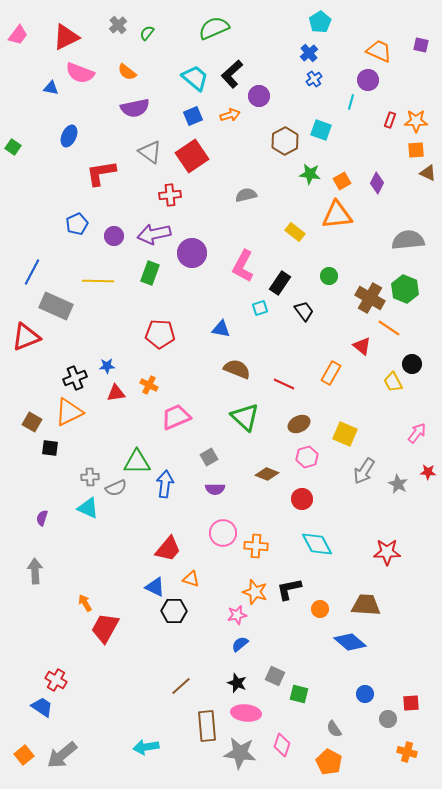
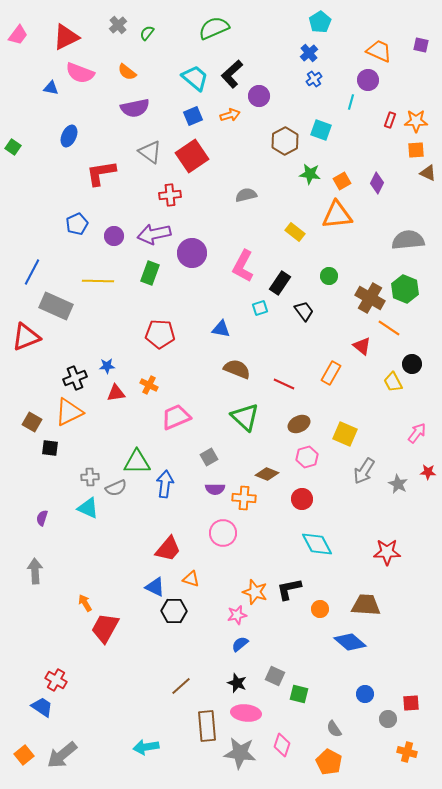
orange cross at (256, 546): moved 12 px left, 48 px up
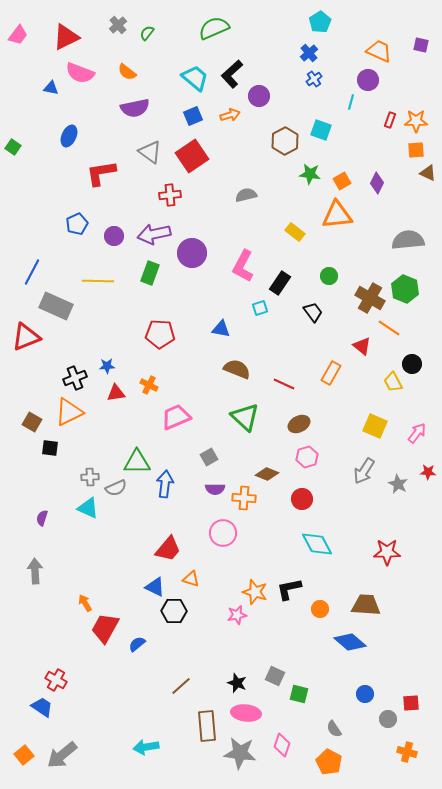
black trapezoid at (304, 311): moved 9 px right, 1 px down
yellow square at (345, 434): moved 30 px right, 8 px up
blue semicircle at (240, 644): moved 103 px left
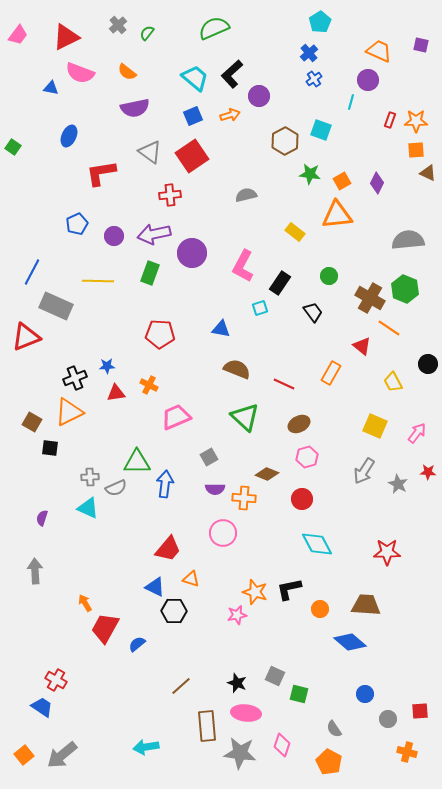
black circle at (412, 364): moved 16 px right
red square at (411, 703): moved 9 px right, 8 px down
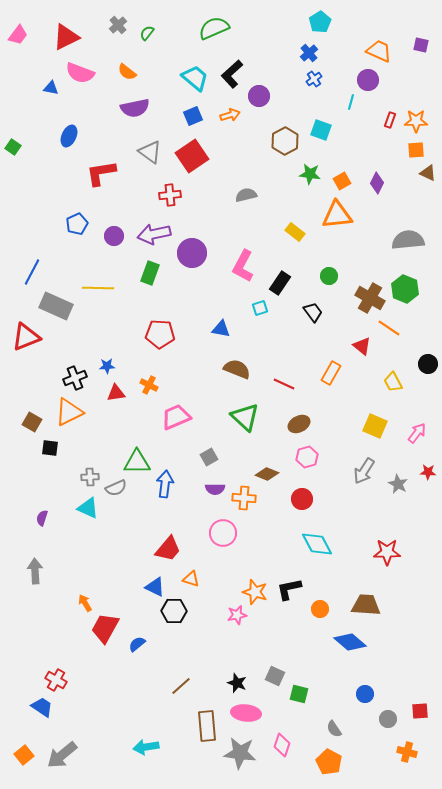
yellow line at (98, 281): moved 7 px down
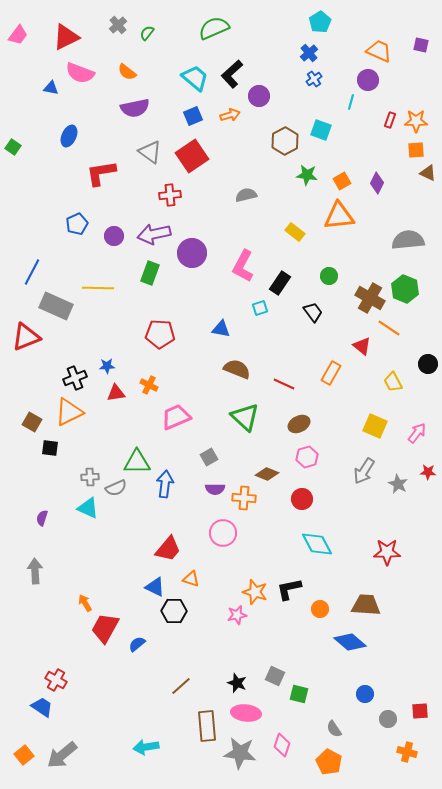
green star at (310, 174): moved 3 px left, 1 px down
orange triangle at (337, 215): moved 2 px right, 1 px down
